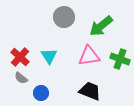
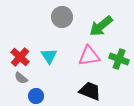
gray circle: moved 2 px left
green cross: moved 1 px left
blue circle: moved 5 px left, 3 px down
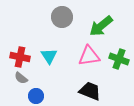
red cross: rotated 30 degrees counterclockwise
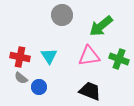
gray circle: moved 2 px up
blue circle: moved 3 px right, 9 px up
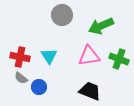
green arrow: rotated 15 degrees clockwise
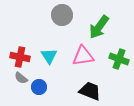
green arrow: moved 2 px left, 1 px down; rotated 30 degrees counterclockwise
pink triangle: moved 6 px left
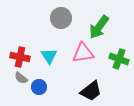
gray circle: moved 1 px left, 3 px down
pink triangle: moved 3 px up
black trapezoid: moved 1 px right; rotated 120 degrees clockwise
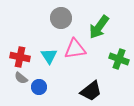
pink triangle: moved 8 px left, 4 px up
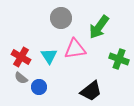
red cross: moved 1 px right; rotated 18 degrees clockwise
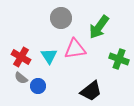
blue circle: moved 1 px left, 1 px up
